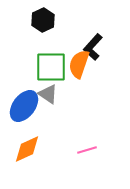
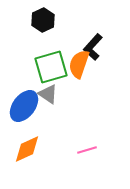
green square: rotated 16 degrees counterclockwise
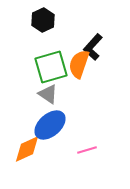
blue ellipse: moved 26 px right, 19 px down; rotated 12 degrees clockwise
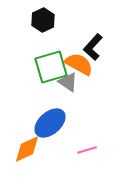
orange semicircle: rotated 100 degrees clockwise
gray triangle: moved 20 px right, 12 px up
blue ellipse: moved 2 px up
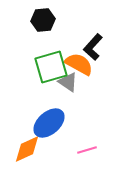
black hexagon: rotated 20 degrees clockwise
blue ellipse: moved 1 px left
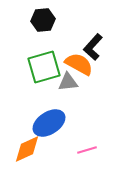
green square: moved 7 px left
gray triangle: rotated 40 degrees counterclockwise
blue ellipse: rotated 8 degrees clockwise
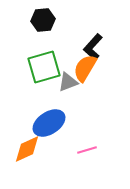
orange semicircle: moved 6 px right, 4 px down; rotated 88 degrees counterclockwise
gray triangle: rotated 15 degrees counterclockwise
